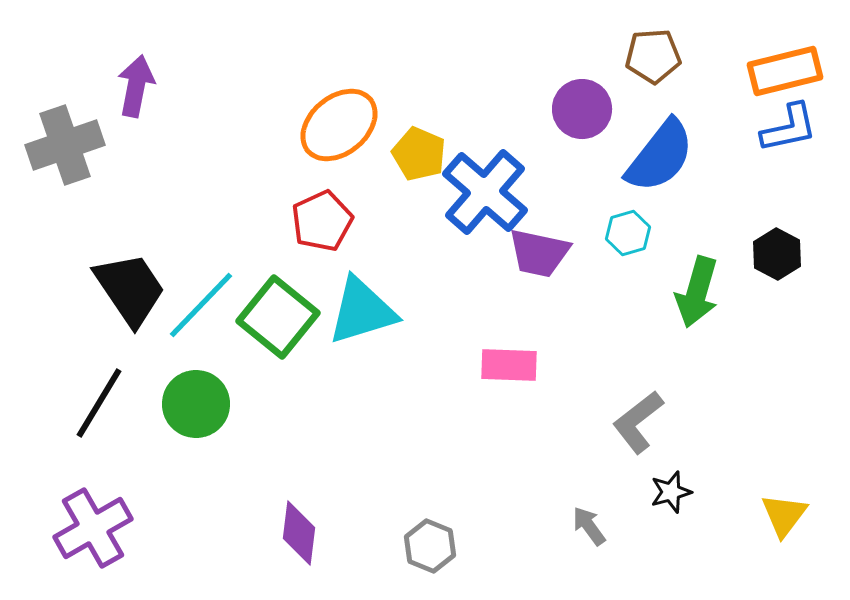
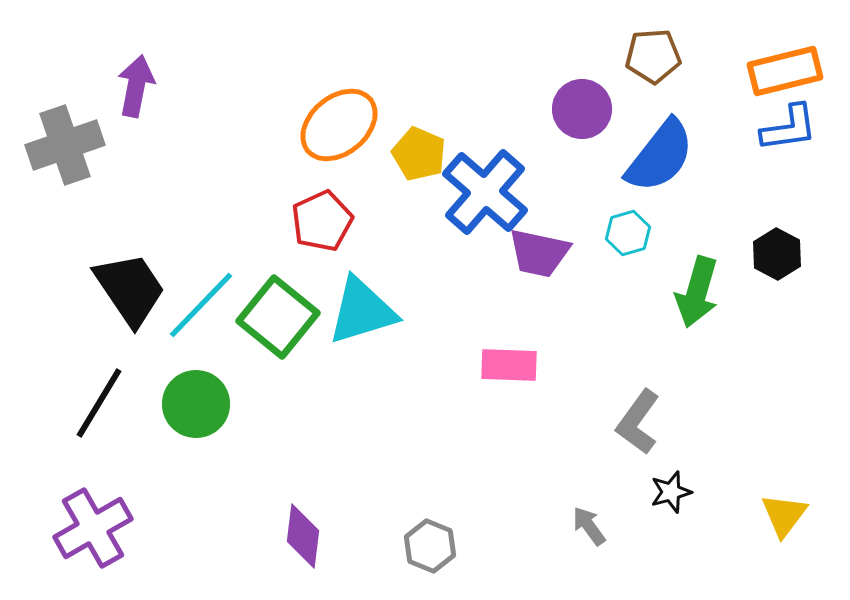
blue L-shape: rotated 4 degrees clockwise
gray L-shape: rotated 16 degrees counterclockwise
purple diamond: moved 4 px right, 3 px down
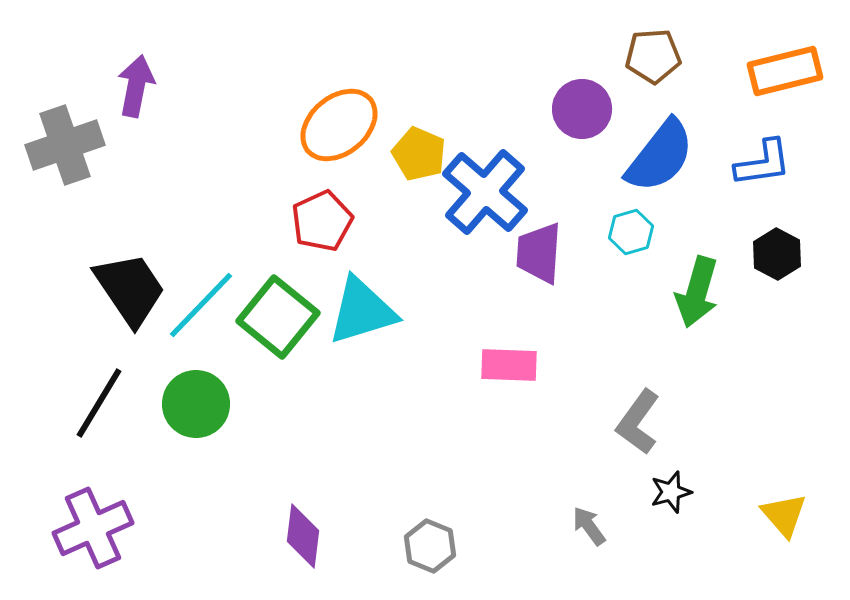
blue L-shape: moved 26 px left, 35 px down
cyan hexagon: moved 3 px right, 1 px up
purple trapezoid: rotated 82 degrees clockwise
yellow triangle: rotated 18 degrees counterclockwise
purple cross: rotated 6 degrees clockwise
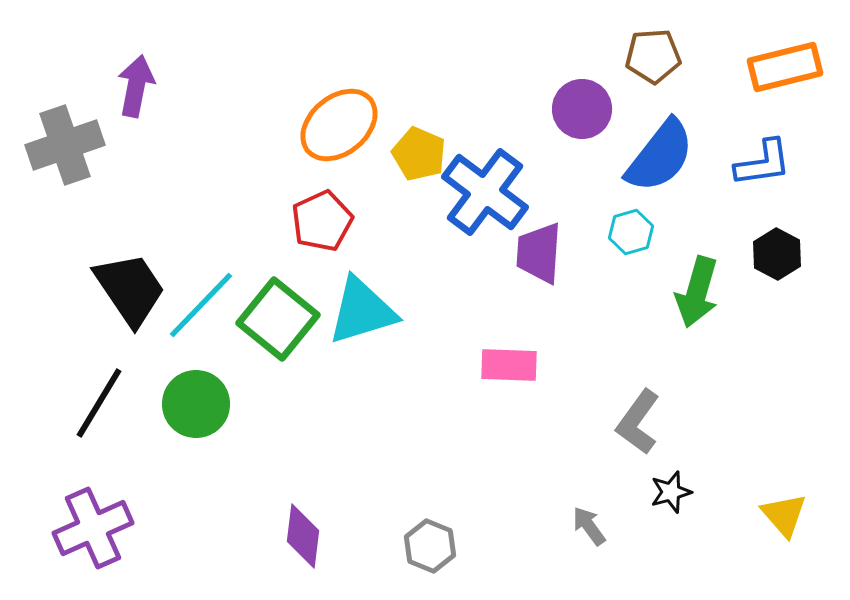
orange rectangle: moved 4 px up
blue cross: rotated 4 degrees counterclockwise
green square: moved 2 px down
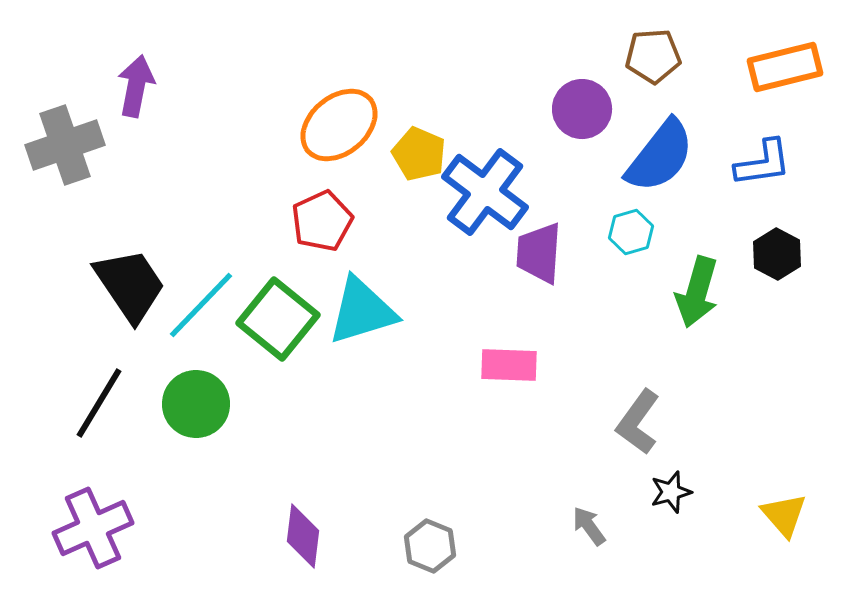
black trapezoid: moved 4 px up
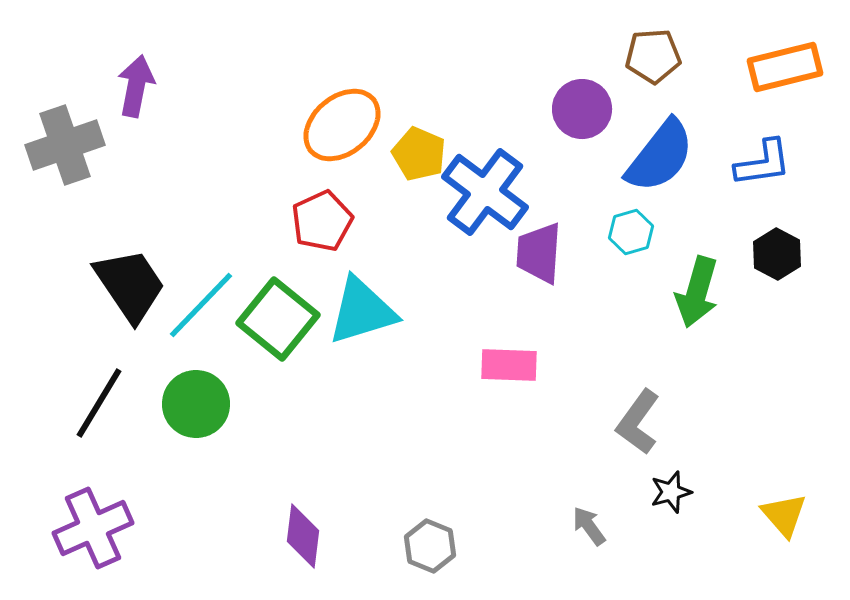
orange ellipse: moved 3 px right
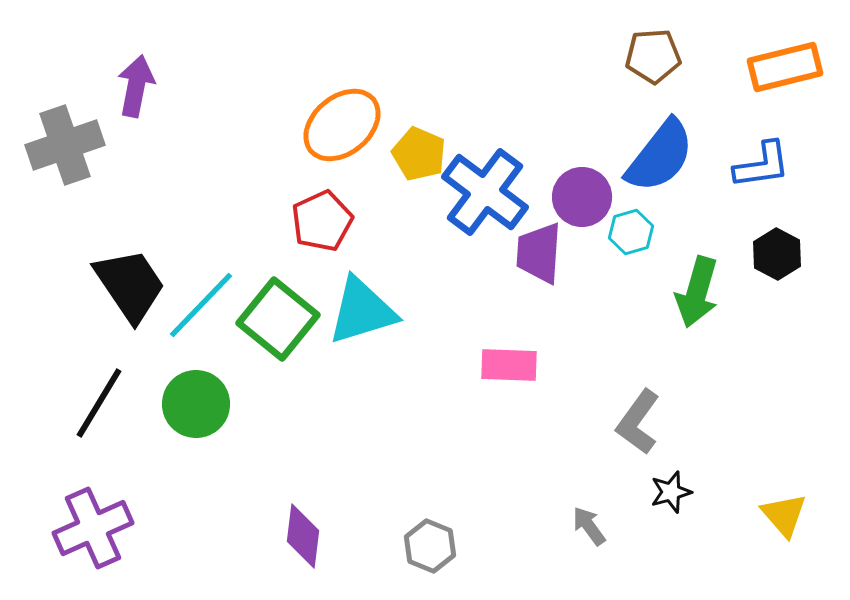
purple circle: moved 88 px down
blue L-shape: moved 1 px left, 2 px down
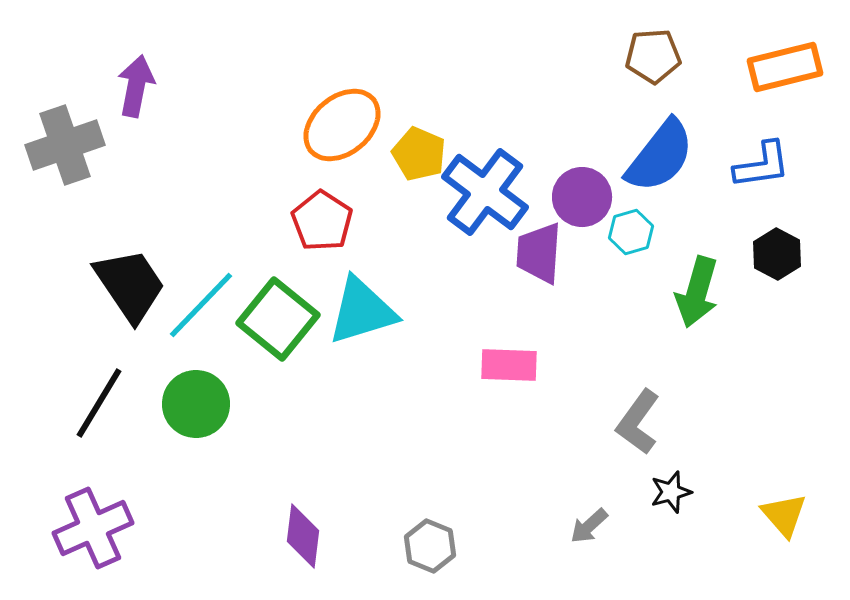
red pentagon: rotated 14 degrees counterclockwise
gray arrow: rotated 96 degrees counterclockwise
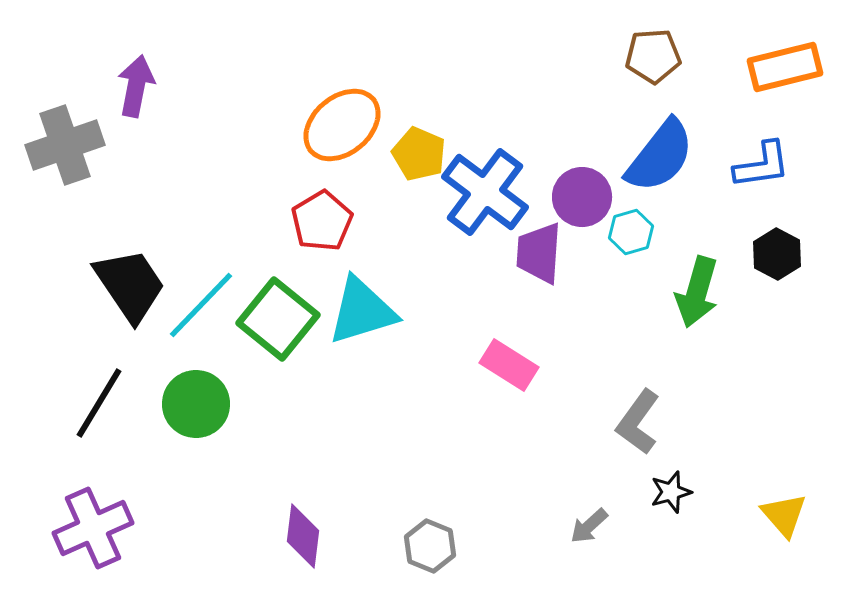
red pentagon: rotated 8 degrees clockwise
pink rectangle: rotated 30 degrees clockwise
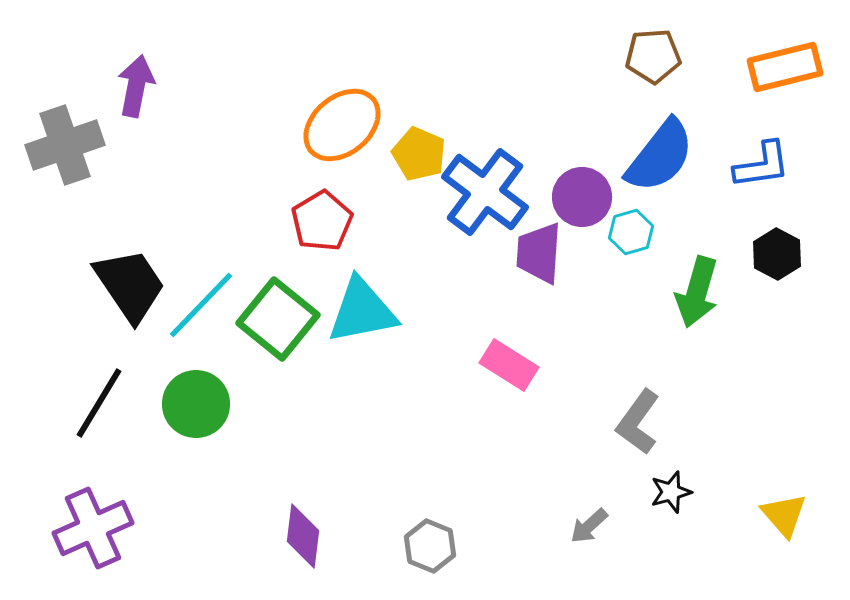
cyan triangle: rotated 6 degrees clockwise
